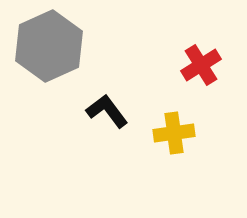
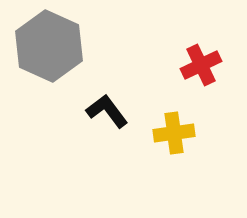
gray hexagon: rotated 12 degrees counterclockwise
red cross: rotated 6 degrees clockwise
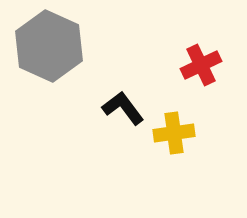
black L-shape: moved 16 px right, 3 px up
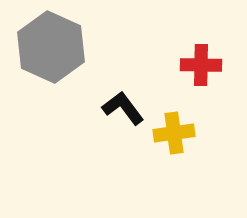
gray hexagon: moved 2 px right, 1 px down
red cross: rotated 27 degrees clockwise
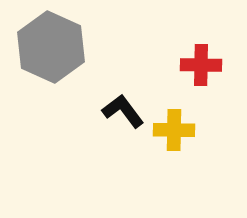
black L-shape: moved 3 px down
yellow cross: moved 3 px up; rotated 9 degrees clockwise
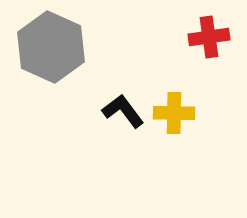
red cross: moved 8 px right, 28 px up; rotated 9 degrees counterclockwise
yellow cross: moved 17 px up
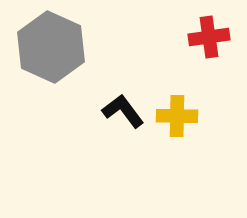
yellow cross: moved 3 px right, 3 px down
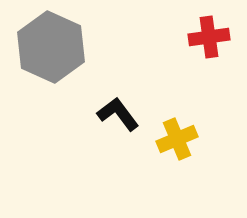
black L-shape: moved 5 px left, 3 px down
yellow cross: moved 23 px down; rotated 24 degrees counterclockwise
